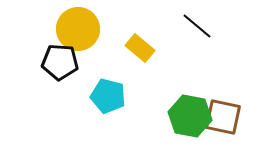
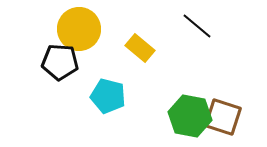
yellow circle: moved 1 px right
brown square: rotated 6 degrees clockwise
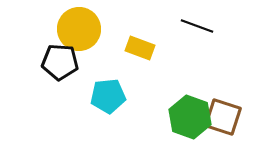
black line: rotated 20 degrees counterclockwise
yellow rectangle: rotated 20 degrees counterclockwise
cyan pentagon: rotated 20 degrees counterclockwise
green hexagon: moved 1 px down; rotated 9 degrees clockwise
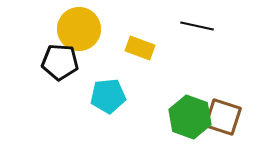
black line: rotated 8 degrees counterclockwise
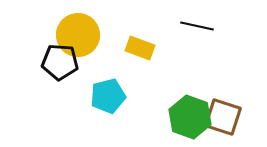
yellow circle: moved 1 px left, 6 px down
cyan pentagon: rotated 8 degrees counterclockwise
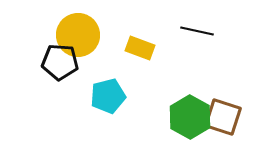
black line: moved 5 px down
green hexagon: rotated 9 degrees clockwise
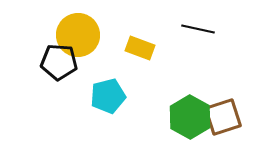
black line: moved 1 px right, 2 px up
black pentagon: moved 1 px left
brown square: rotated 36 degrees counterclockwise
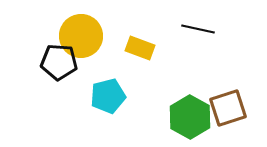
yellow circle: moved 3 px right, 1 px down
brown square: moved 5 px right, 9 px up
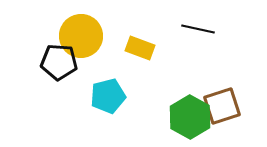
brown square: moved 6 px left, 2 px up
